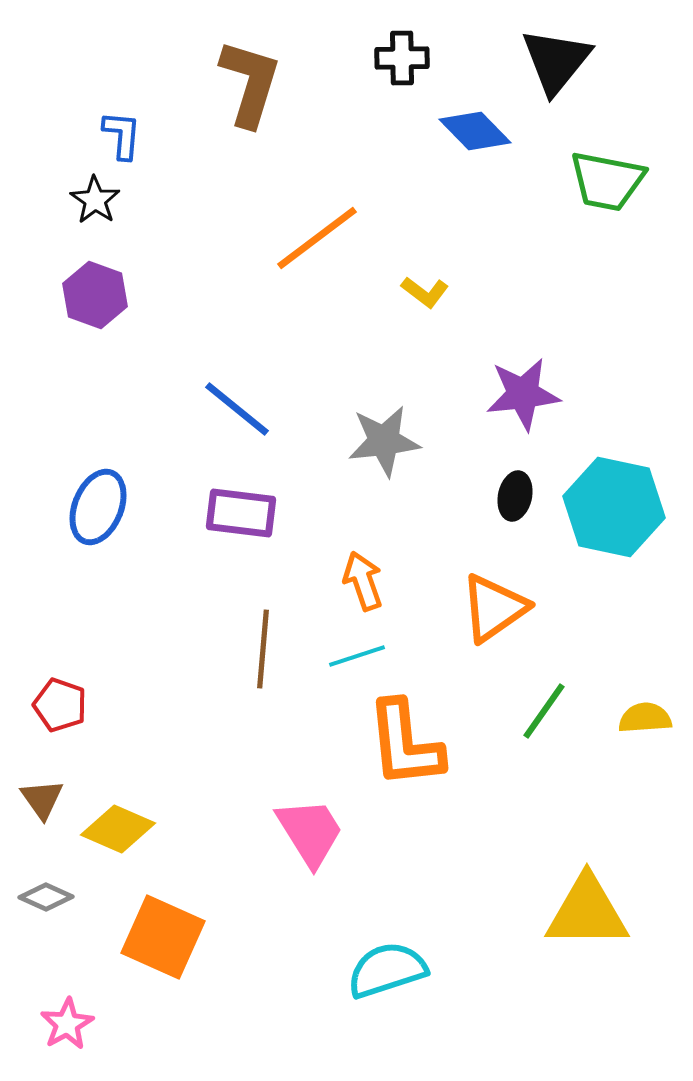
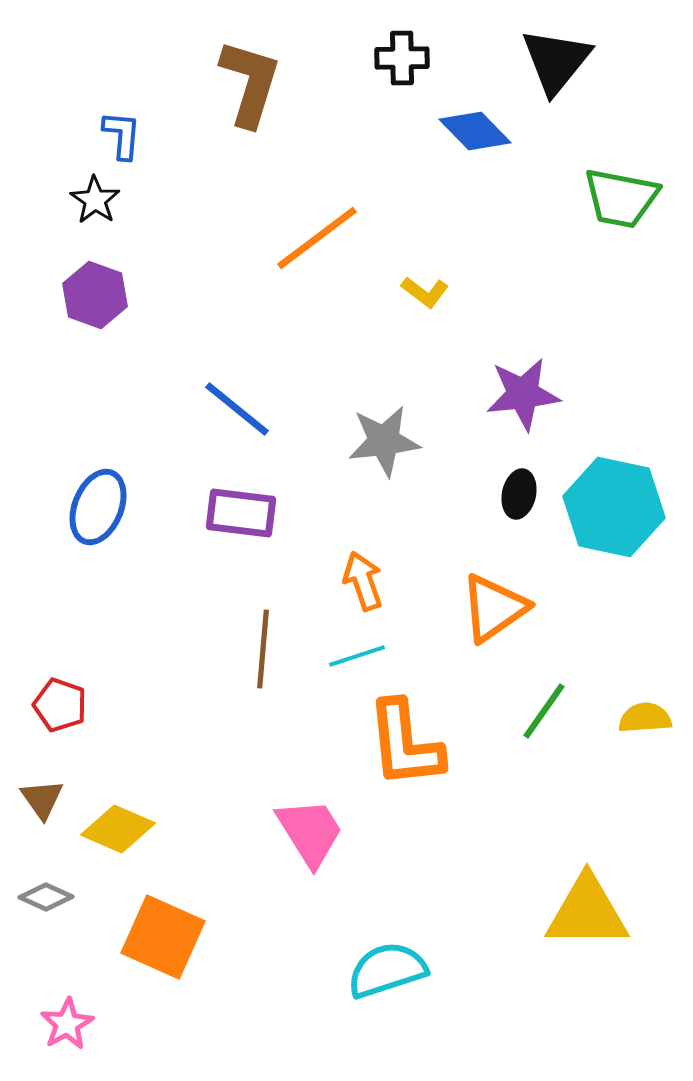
green trapezoid: moved 14 px right, 17 px down
black ellipse: moved 4 px right, 2 px up
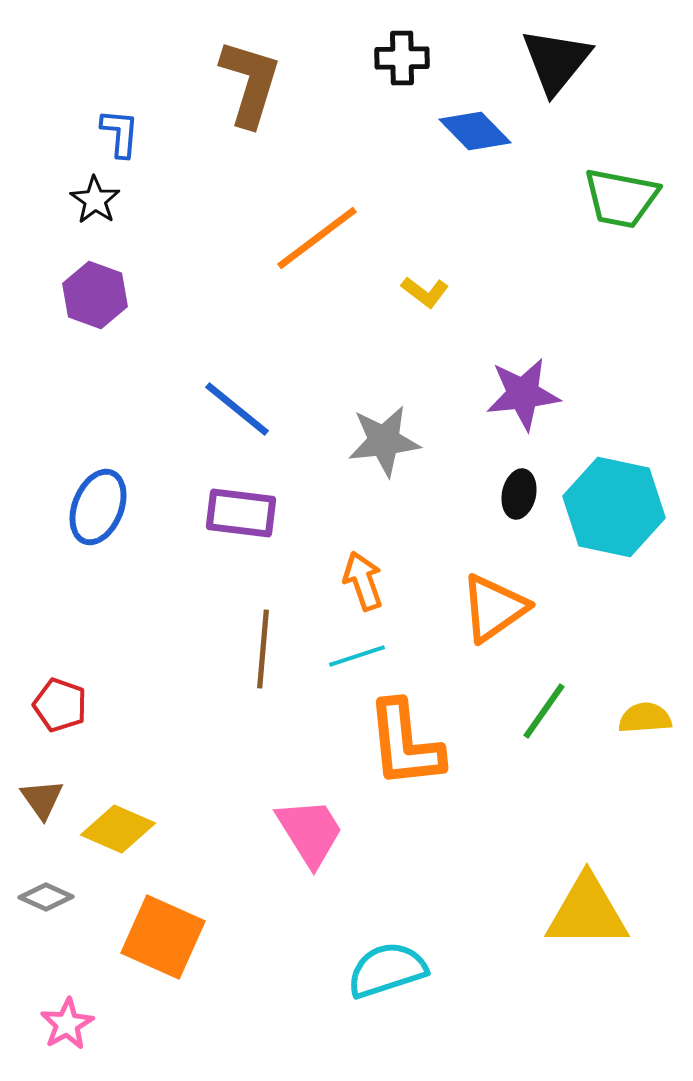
blue L-shape: moved 2 px left, 2 px up
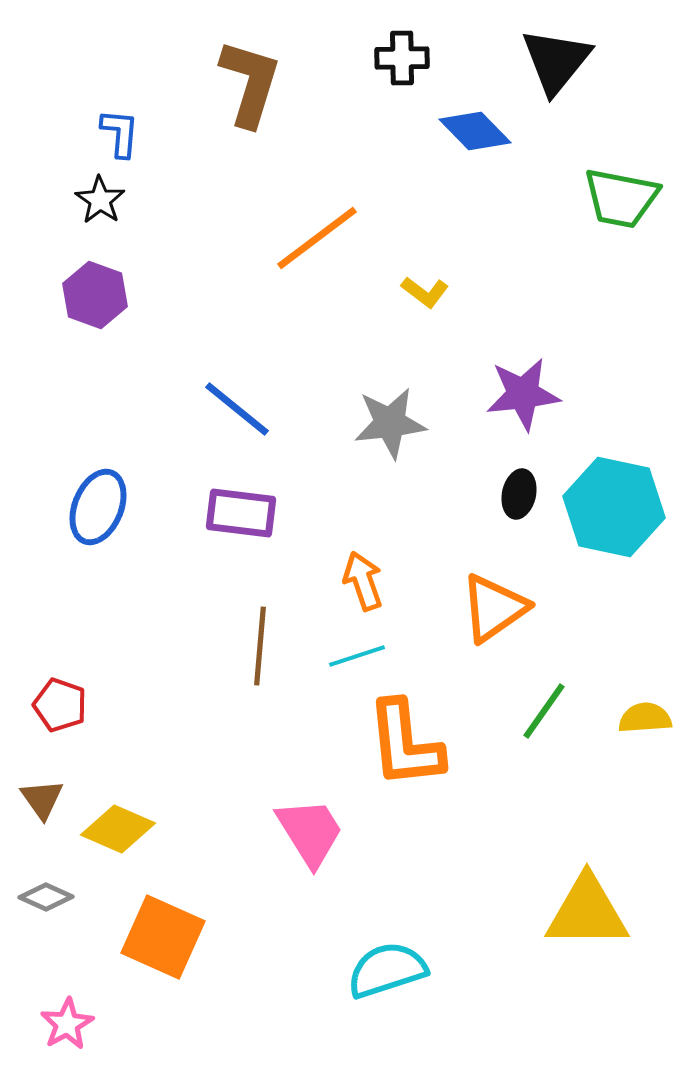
black star: moved 5 px right
gray star: moved 6 px right, 18 px up
brown line: moved 3 px left, 3 px up
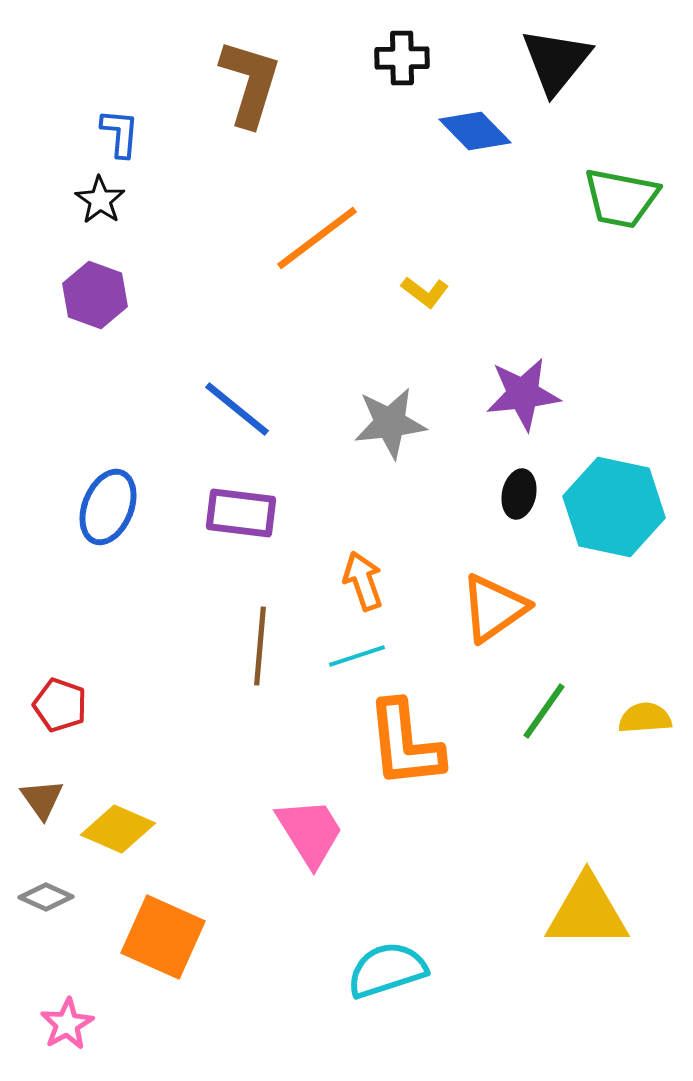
blue ellipse: moved 10 px right
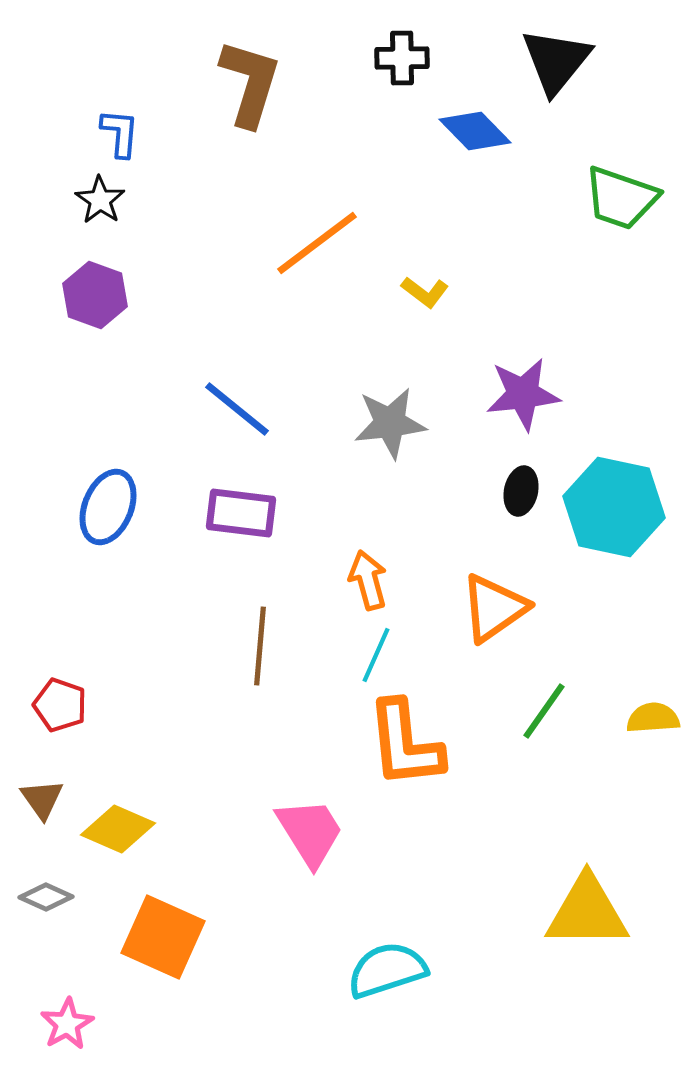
green trapezoid: rotated 8 degrees clockwise
orange line: moved 5 px down
black ellipse: moved 2 px right, 3 px up
orange arrow: moved 5 px right, 1 px up; rotated 4 degrees clockwise
cyan line: moved 19 px right, 1 px up; rotated 48 degrees counterclockwise
yellow semicircle: moved 8 px right
